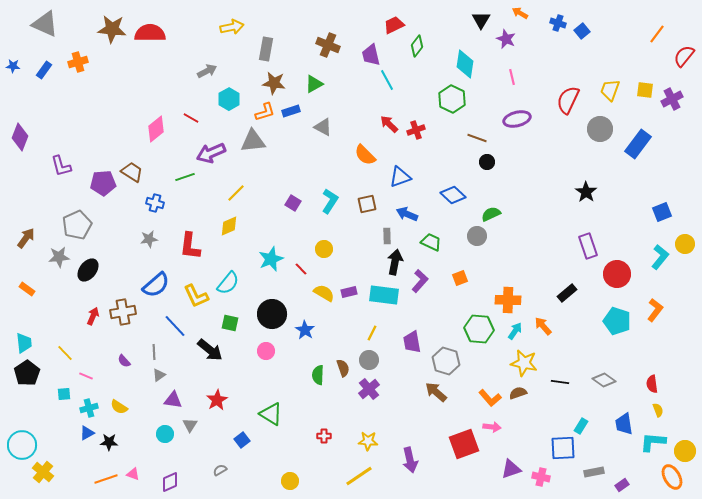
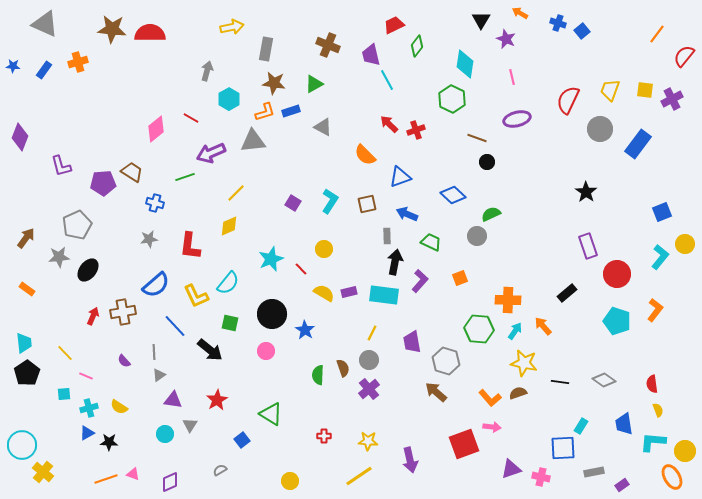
gray arrow at (207, 71): rotated 48 degrees counterclockwise
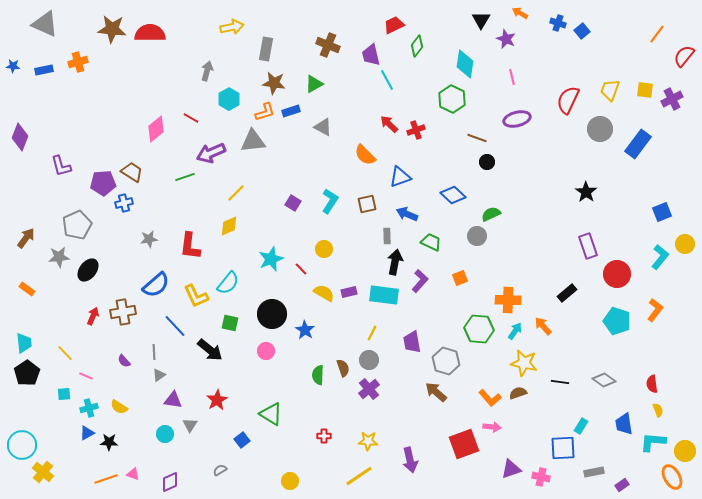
blue rectangle at (44, 70): rotated 42 degrees clockwise
blue cross at (155, 203): moved 31 px left; rotated 30 degrees counterclockwise
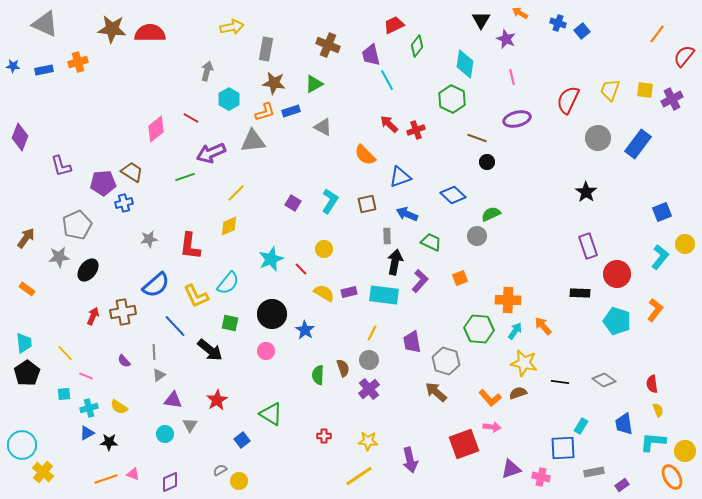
gray circle at (600, 129): moved 2 px left, 9 px down
black rectangle at (567, 293): moved 13 px right; rotated 42 degrees clockwise
yellow circle at (290, 481): moved 51 px left
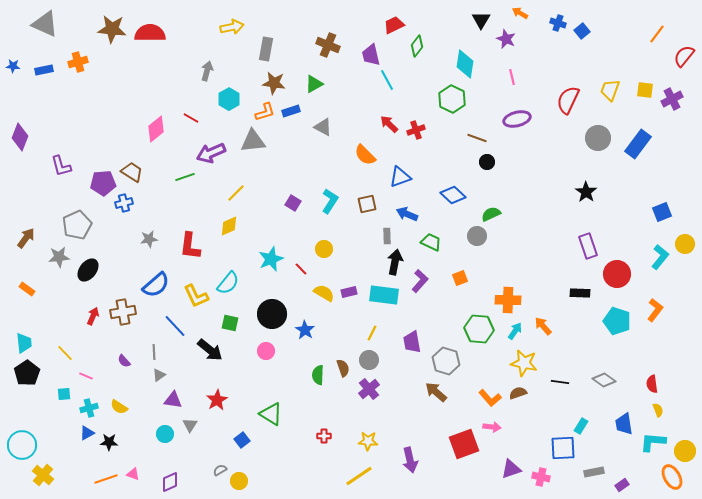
yellow cross at (43, 472): moved 3 px down
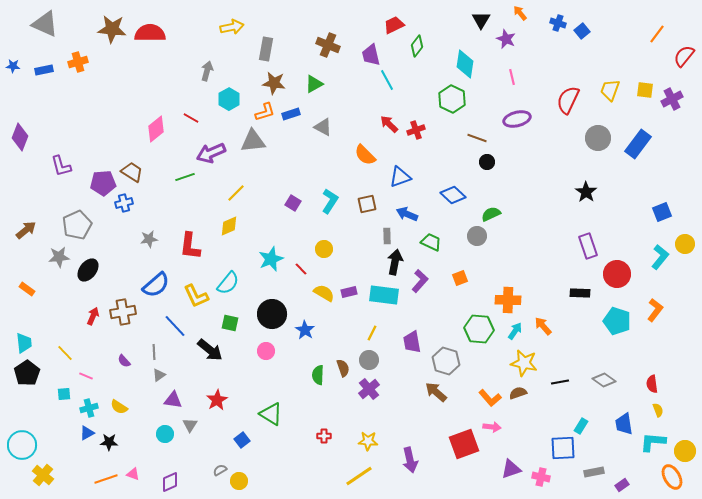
orange arrow at (520, 13): rotated 21 degrees clockwise
blue rectangle at (291, 111): moved 3 px down
brown arrow at (26, 238): moved 8 px up; rotated 15 degrees clockwise
black line at (560, 382): rotated 18 degrees counterclockwise
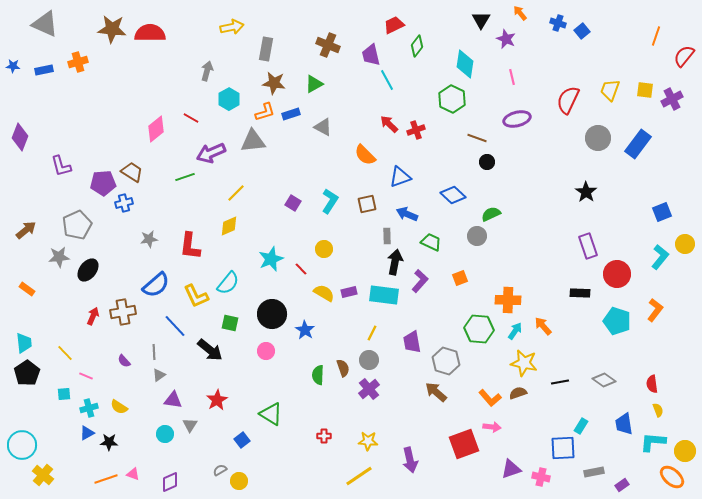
orange line at (657, 34): moved 1 px left, 2 px down; rotated 18 degrees counterclockwise
orange ellipse at (672, 477): rotated 20 degrees counterclockwise
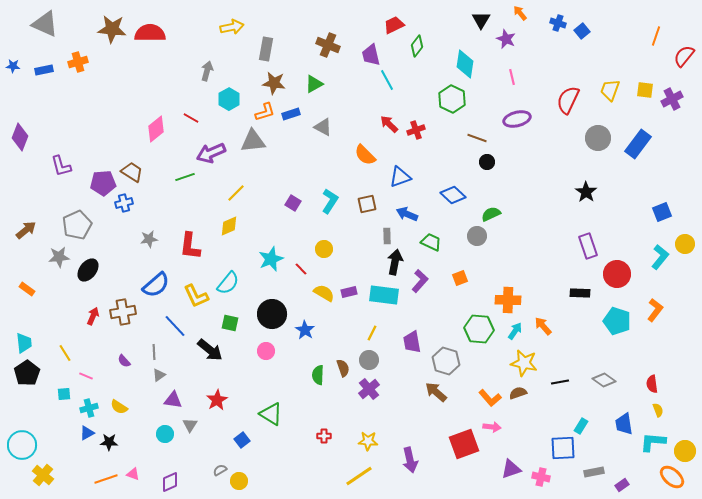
yellow line at (65, 353): rotated 12 degrees clockwise
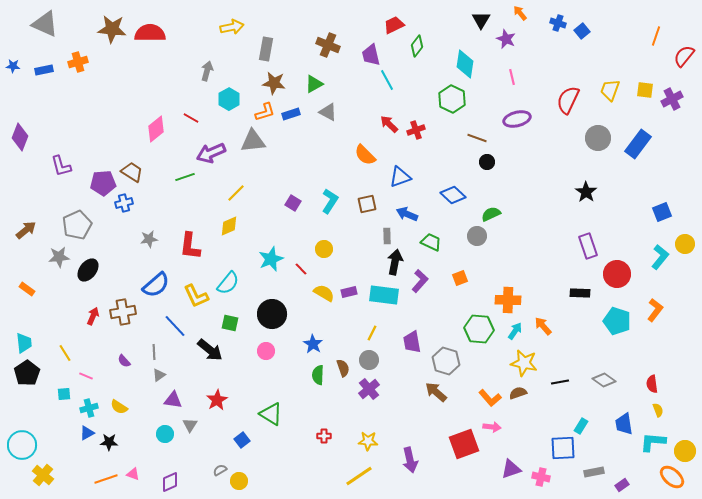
gray triangle at (323, 127): moved 5 px right, 15 px up
blue star at (305, 330): moved 8 px right, 14 px down
